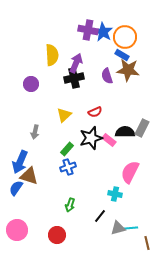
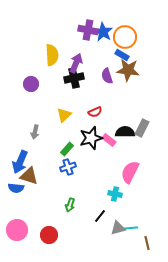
blue semicircle: rotated 119 degrees counterclockwise
red circle: moved 8 px left
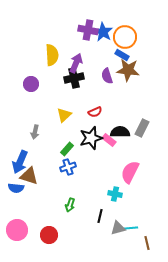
black semicircle: moved 5 px left
black line: rotated 24 degrees counterclockwise
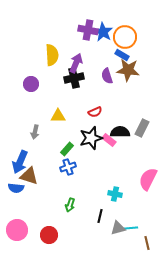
yellow triangle: moved 6 px left, 1 px down; rotated 42 degrees clockwise
pink semicircle: moved 18 px right, 7 px down
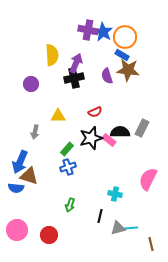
brown line: moved 4 px right, 1 px down
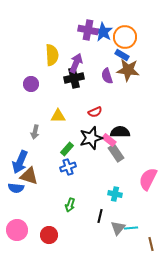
gray rectangle: moved 26 px left, 25 px down; rotated 60 degrees counterclockwise
gray triangle: rotated 35 degrees counterclockwise
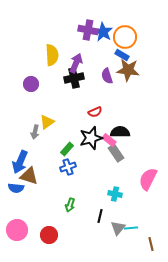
yellow triangle: moved 11 px left, 6 px down; rotated 35 degrees counterclockwise
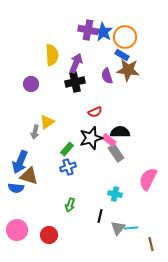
black cross: moved 1 px right, 4 px down
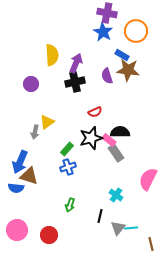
purple cross: moved 19 px right, 17 px up
orange circle: moved 11 px right, 6 px up
cyan cross: moved 1 px right, 1 px down; rotated 24 degrees clockwise
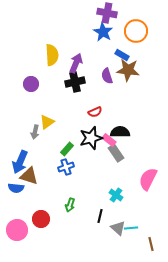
blue cross: moved 2 px left
gray triangle: rotated 28 degrees counterclockwise
red circle: moved 8 px left, 16 px up
